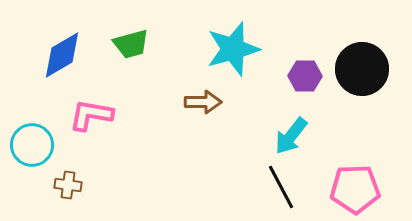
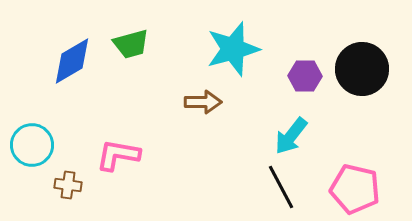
blue diamond: moved 10 px right, 6 px down
pink L-shape: moved 27 px right, 40 px down
pink pentagon: rotated 15 degrees clockwise
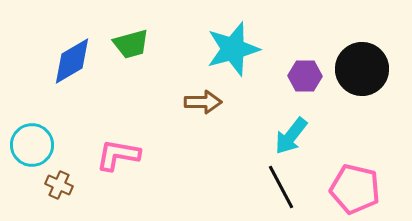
brown cross: moved 9 px left; rotated 16 degrees clockwise
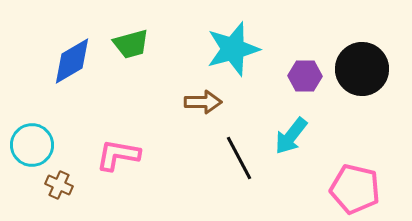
black line: moved 42 px left, 29 px up
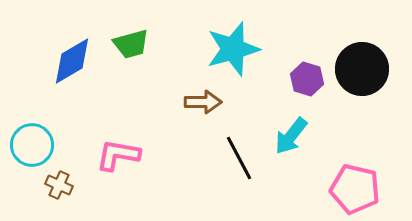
purple hexagon: moved 2 px right, 3 px down; rotated 16 degrees clockwise
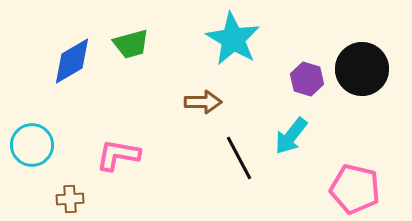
cyan star: moved 10 px up; rotated 26 degrees counterclockwise
brown cross: moved 11 px right, 14 px down; rotated 28 degrees counterclockwise
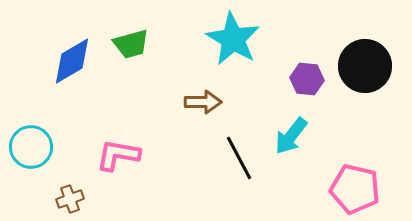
black circle: moved 3 px right, 3 px up
purple hexagon: rotated 12 degrees counterclockwise
cyan circle: moved 1 px left, 2 px down
brown cross: rotated 16 degrees counterclockwise
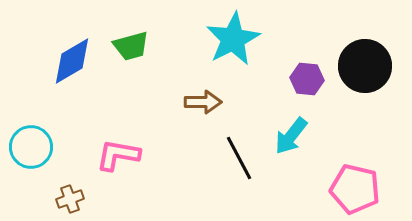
cyan star: rotated 14 degrees clockwise
green trapezoid: moved 2 px down
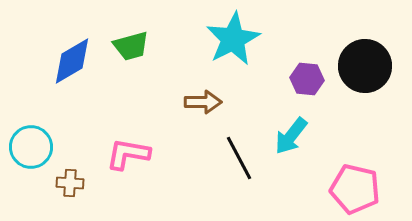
pink L-shape: moved 10 px right, 1 px up
brown cross: moved 16 px up; rotated 24 degrees clockwise
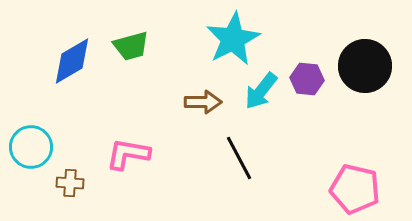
cyan arrow: moved 30 px left, 45 px up
